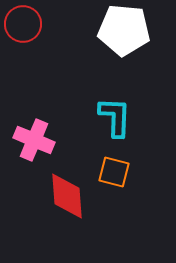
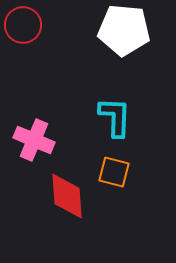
red circle: moved 1 px down
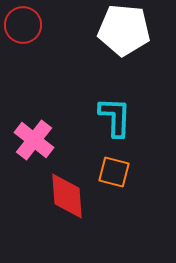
pink cross: rotated 15 degrees clockwise
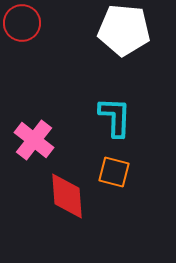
red circle: moved 1 px left, 2 px up
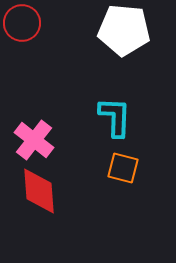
orange square: moved 9 px right, 4 px up
red diamond: moved 28 px left, 5 px up
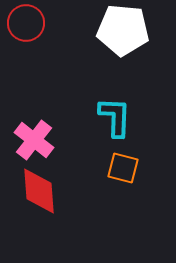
red circle: moved 4 px right
white pentagon: moved 1 px left
